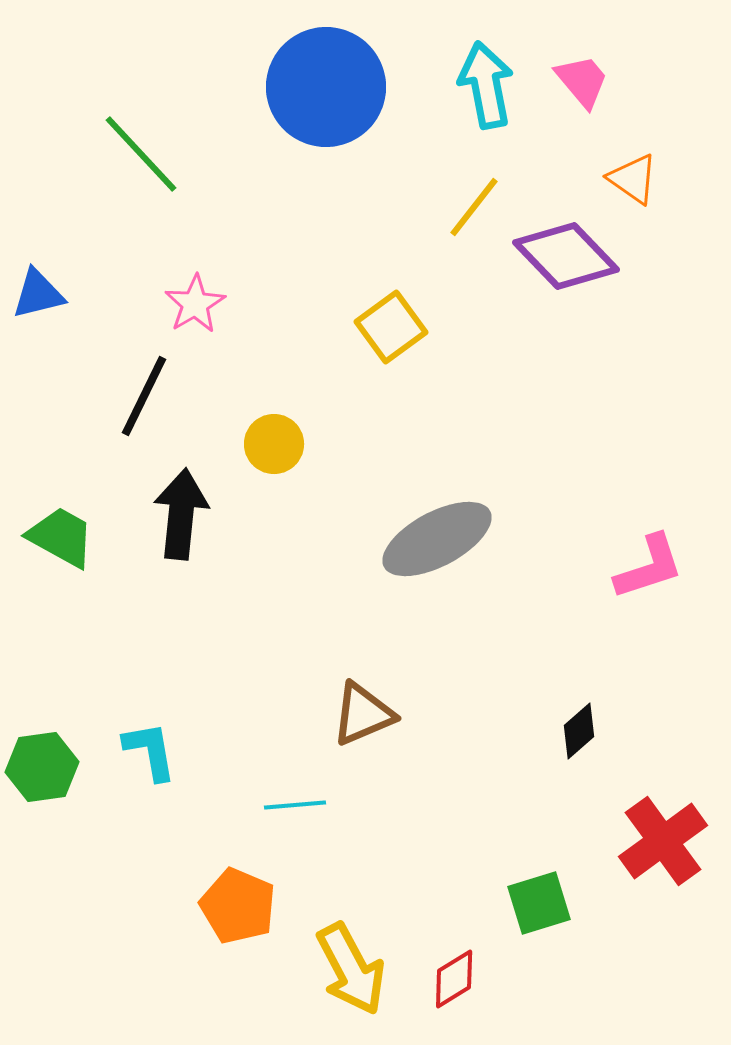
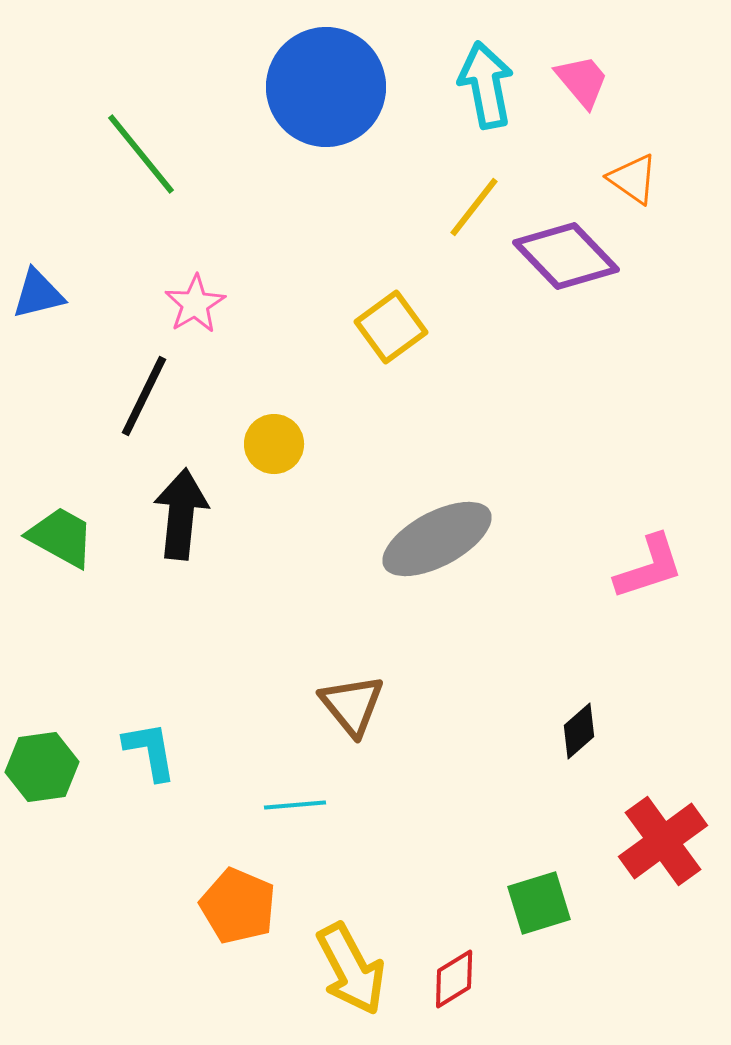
green line: rotated 4 degrees clockwise
brown triangle: moved 11 px left, 9 px up; rotated 46 degrees counterclockwise
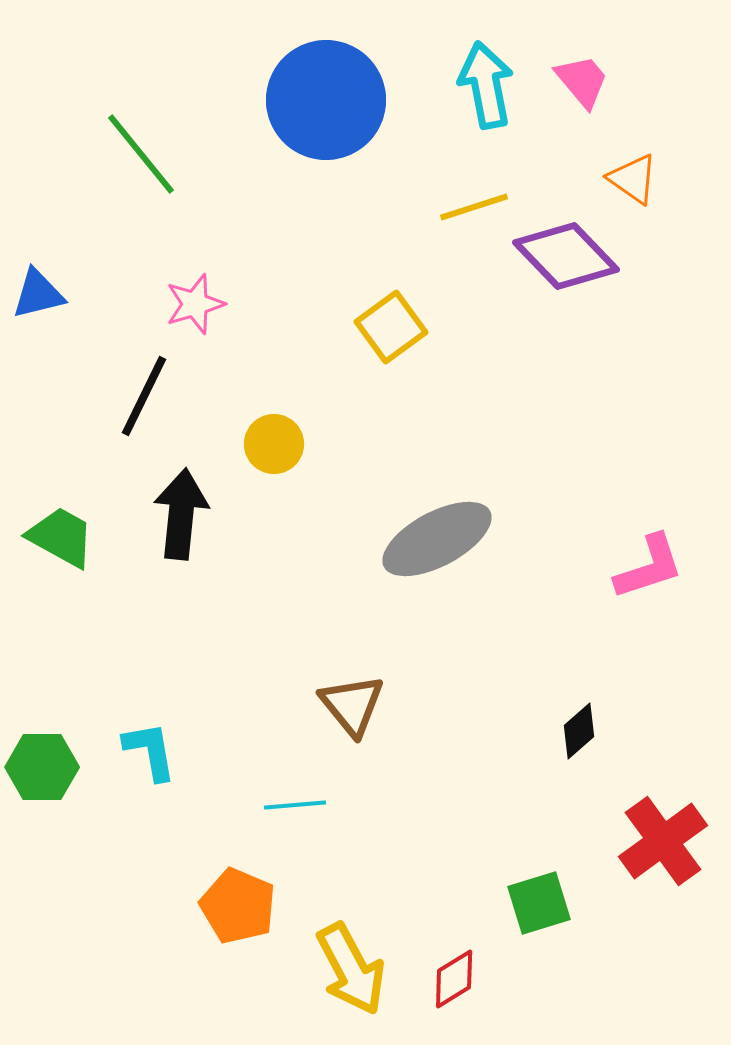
blue circle: moved 13 px down
yellow line: rotated 34 degrees clockwise
pink star: rotated 14 degrees clockwise
green hexagon: rotated 8 degrees clockwise
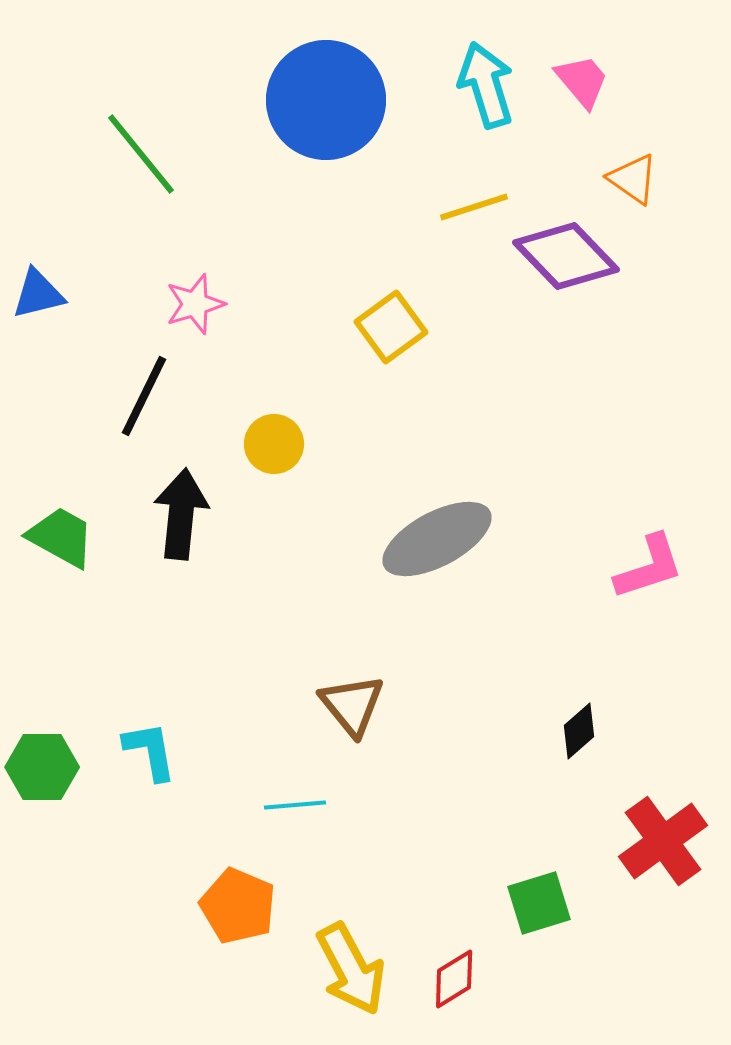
cyan arrow: rotated 6 degrees counterclockwise
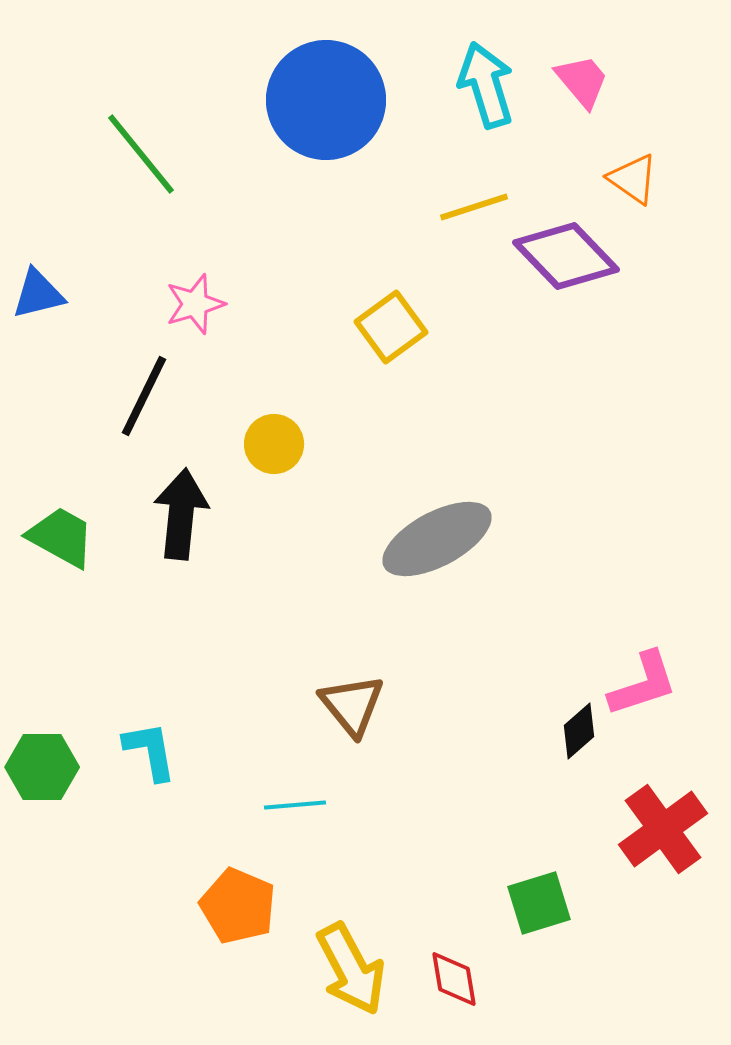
pink L-shape: moved 6 px left, 117 px down
red cross: moved 12 px up
red diamond: rotated 68 degrees counterclockwise
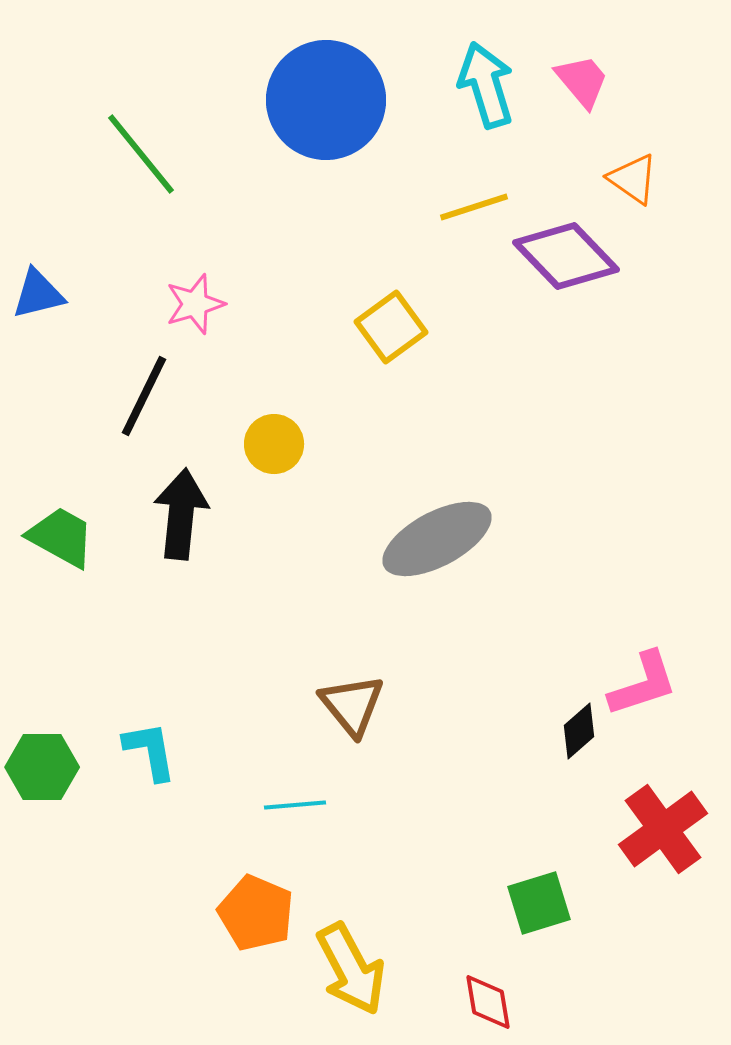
orange pentagon: moved 18 px right, 7 px down
red diamond: moved 34 px right, 23 px down
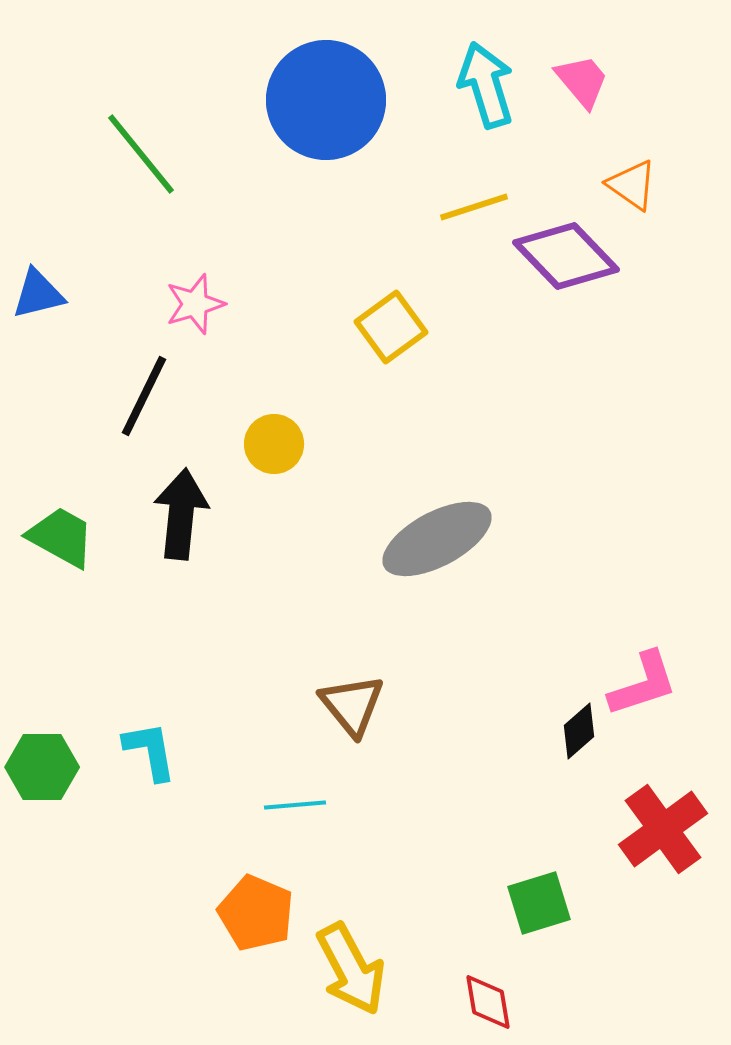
orange triangle: moved 1 px left, 6 px down
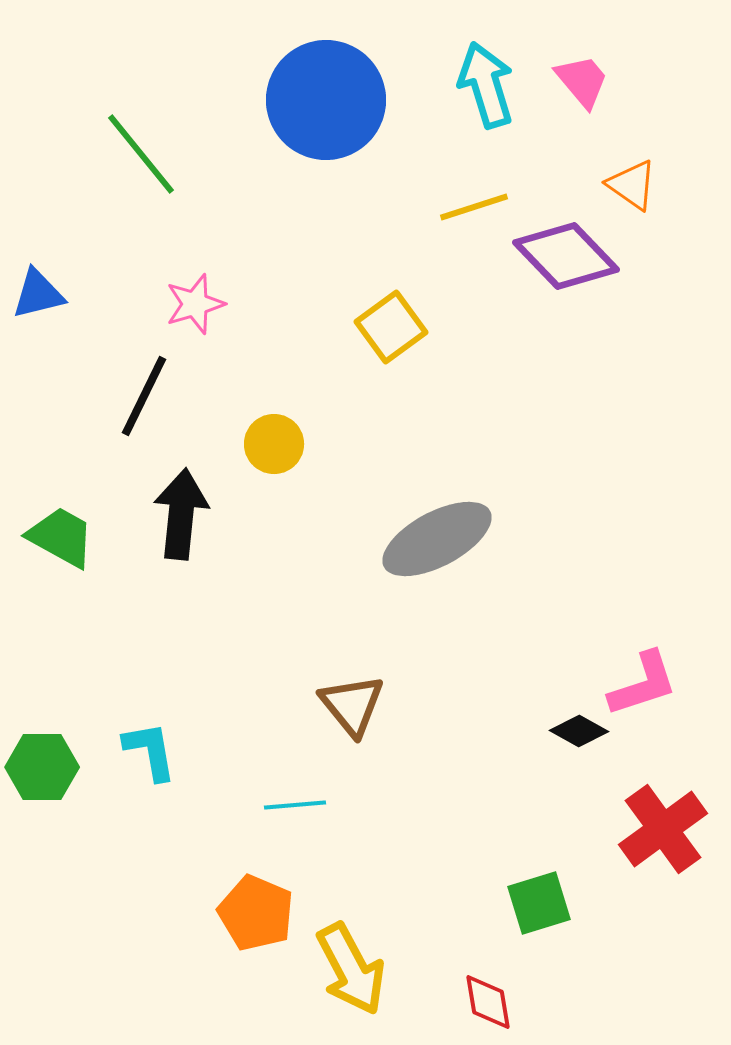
black diamond: rotated 70 degrees clockwise
